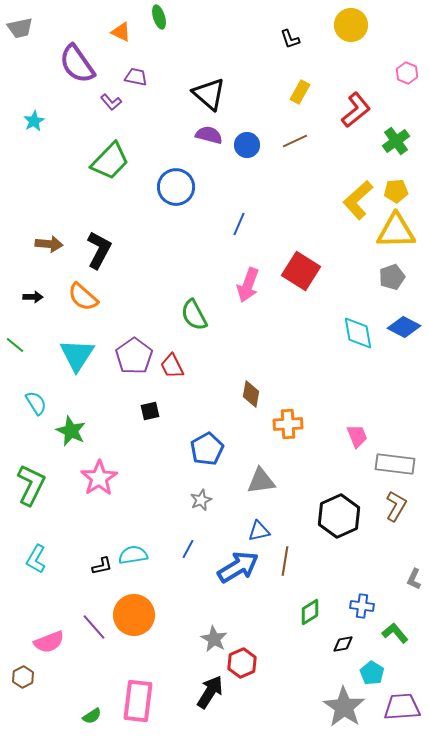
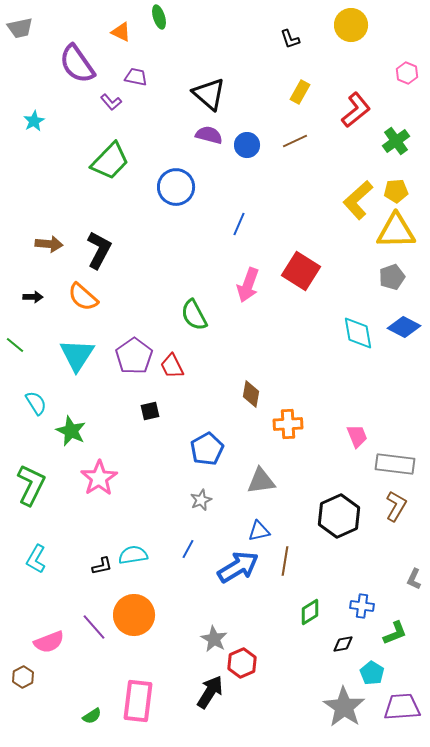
green L-shape at (395, 633): rotated 108 degrees clockwise
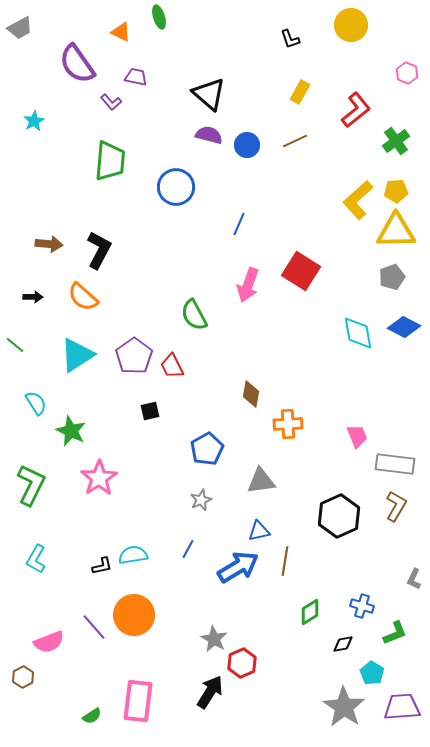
gray trapezoid at (20, 28): rotated 16 degrees counterclockwise
green trapezoid at (110, 161): rotated 39 degrees counterclockwise
cyan triangle at (77, 355): rotated 24 degrees clockwise
blue cross at (362, 606): rotated 10 degrees clockwise
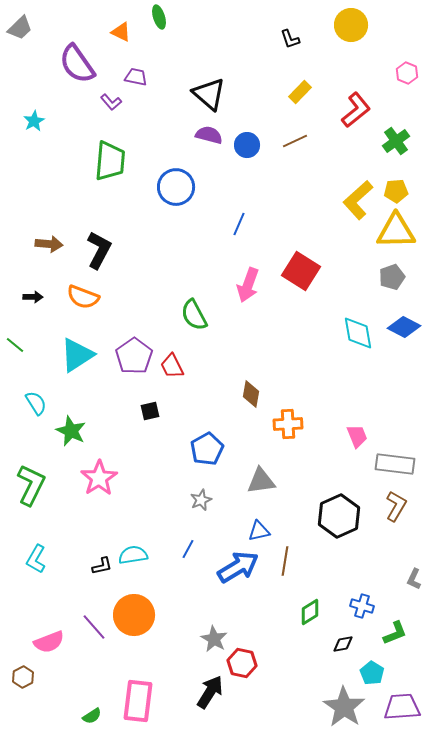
gray trapezoid at (20, 28): rotated 16 degrees counterclockwise
yellow rectangle at (300, 92): rotated 15 degrees clockwise
orange semicircle at (83, 297): rotated 20 degrees counterclockwise
red hexagon at (242, 663): rotated 24 degrees counterclockwise
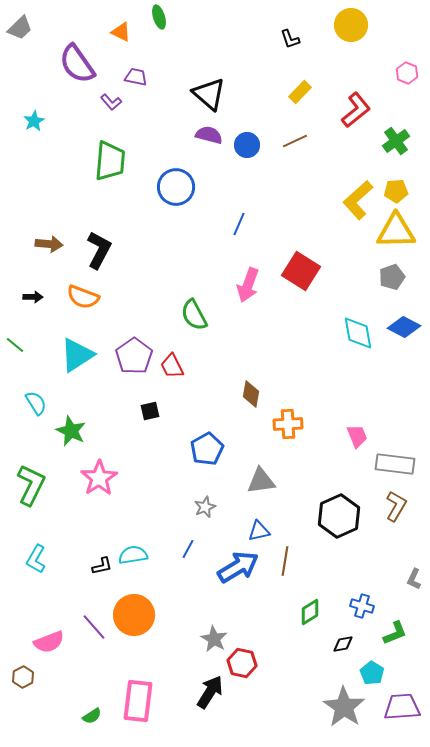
gray star at (201, 500): moved 4 px right, 7 px down
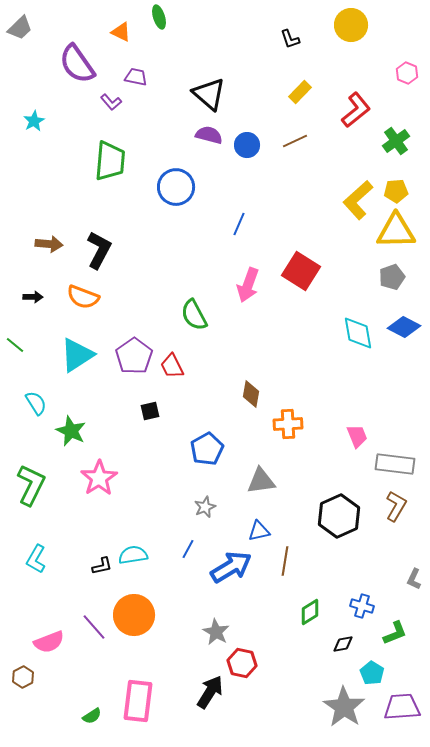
blue arrow at (238, 567): moved 7 px left
gray star at (214, 639): moved 2 px right, 7 px up
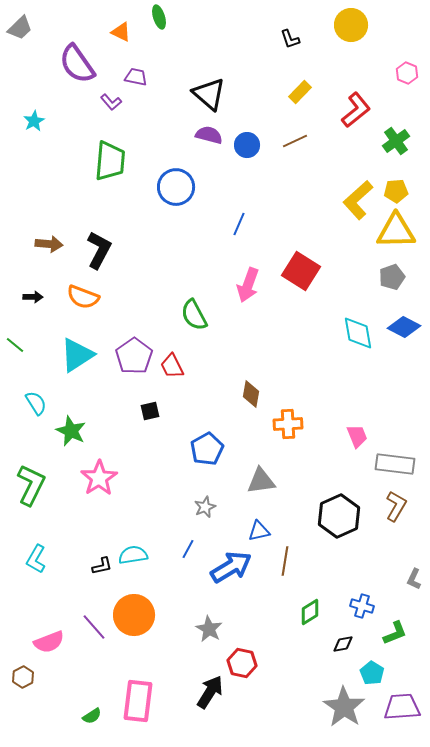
gray star at (216, 632): moved 7 px left, 3 px up
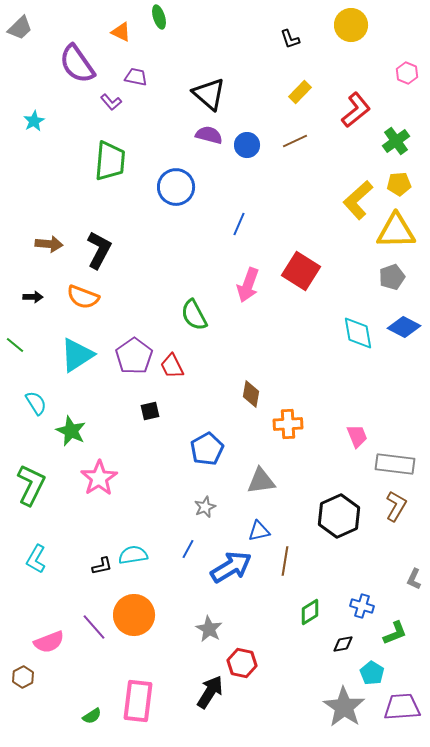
yellow pentagon at (396, 191): moved 3 px right, 7 px up
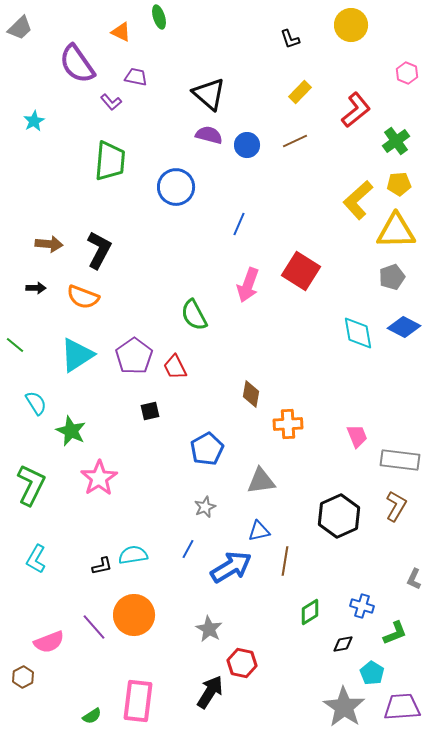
black arrow at (33, 297): moved 3 px right, 9 px up
red trapezoid at (172, 366): moved 3 px right, 1 px down
gray rectangle at (395, 464): moved 5 px right, 4 px up
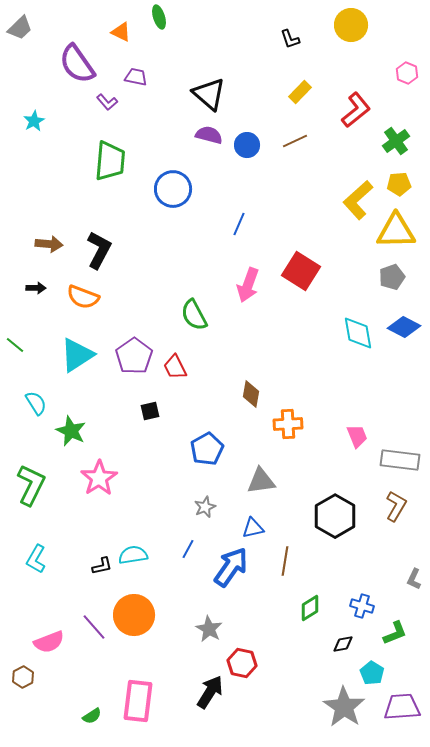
purple L-shape at (111, 102): moved 4 px left
blue circle at (176, 187): moved 3 px left, 2 px down
black hexagon at (339, 516): moved 4 px left; rotated 6 degrees counterclockwise
blue triangle at (259, 531): moved 6 px left, 3 px up
blue arrow at (231, 567): rotated 24 degrees counterclockwise
green diamond at (310, 612): moved 4 px up
